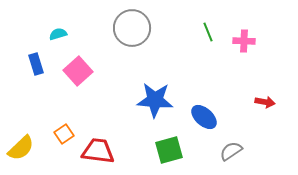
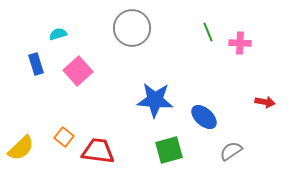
pink cross: moved 4 px left, 2 px down
orange square: moved 3 px down; rotated 18 degrees counterclockwise
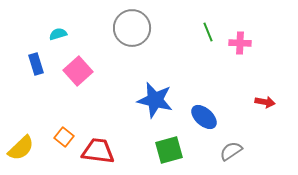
blue star: rotated 9 degrees clockwise
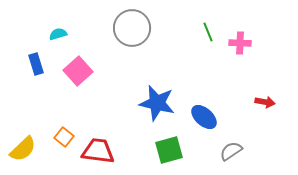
blue star: moved 2 px right, 3 px down
yellow semicircle: moved 2 px right, 1 px down
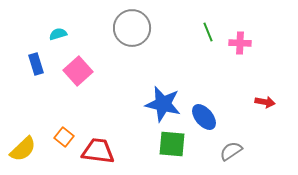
blue star: moved 6 px right, 1 px down
blue ellipse: rotated 8 degrees clockwise
green square: moved 3 px right, 6 px up; rotated 20 degrees clockwise
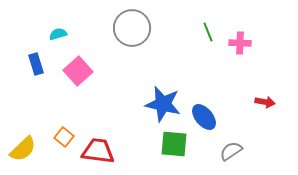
green square: moved 2 px right
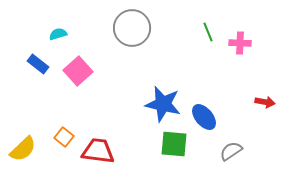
blue rectangle: moved 2 px right; rotated 35 degrees counterclockwise
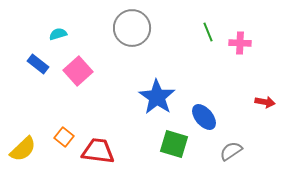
blue star: moved 6 px left, 7 px up; rotated 21 degrees clockwise
green square: rotated 12 degrees clockwise
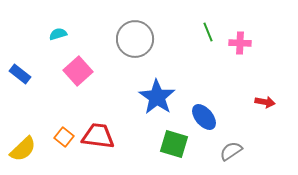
gray circle: moved 3 px right, 11 px down
blue rectangle: moved 18 px left, 10 px down
red trapezoid: moved 15 px up
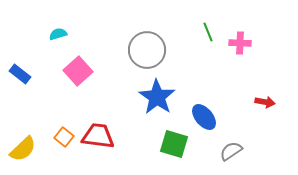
gray circle: moved 12 px right, 11 px down
